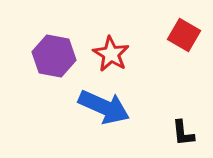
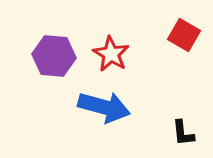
purple hexagon: rotated 6 degrees counterclockwise
blue arrow: rotated 9 degrees counterclockwise
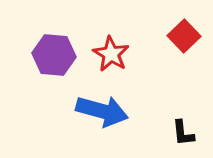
red square: moved 1 px down; rotated 16 degrees clockwise
purple hexagon: moved 1 px up
blue arrow: moved 2 px left, 4 px down
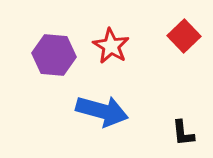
red star: moved 8 px up
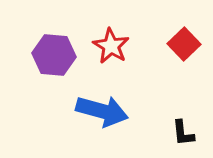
red square: moved 8 px down
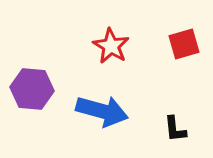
red square: rotated 28 degrees clockwise
purple hexagon: moved 22 px left, 34 px down
black L-shape: moved 8 px left, 4 px up
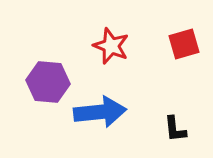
red star: rotated 9 degrees counterclockwise
purple hexagon: moved 16 px right, 7 px up
blue arrow: moved 2 px left, 1 px down; rotated 21 degrees counterclockwise
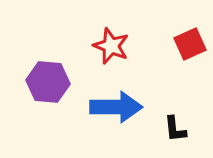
red square: moved 6 px right; rotated 8 degrees counterclockwise
blue arrow: moved 16 px right, 5 px up; rotated 6 degrees clockwise
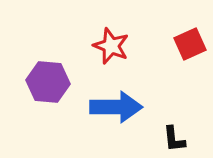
black L-shape: moved 1 px left, 10 px down
